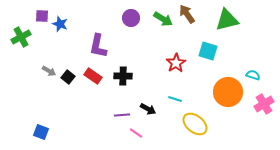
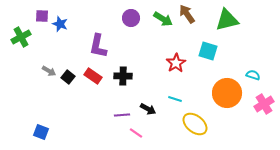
orange circle: moved 1 px left, 1 px down
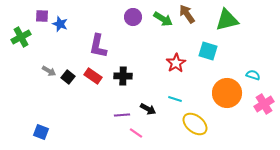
purple circle: moved 2 px right, 1 px up
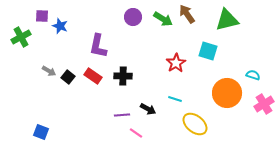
blue star: moved 2 px down
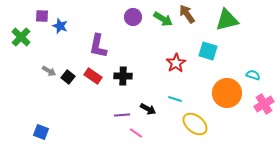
green cross: rotated 18 degrees counterclockwise
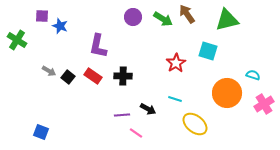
green cross: moved 4 px left, 3 px down; rotated 12 degrees counterclockwise
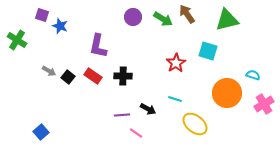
purple square: moved 1 px up; rotated 16 degrees clockwise
blue square: rotated 28 degrees clockwise
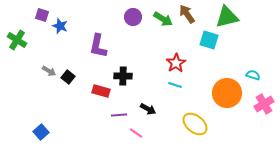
green triangle: moved 3 px up
cyan square: moved 1 px right, 11 px up
red rectangle: moved 8 px right, 15 px down; rotated 18 degrees counterclockwise
cyan line: moved 14 px up
purple line: moved 3 px left
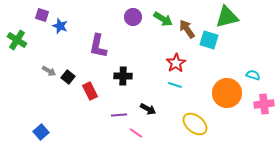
brown arrow: moved 15 px down
red rectangle: moved 11 px left; rotated 48 degrees clockwise
pink cross: rotated 24 degrees clockwise
